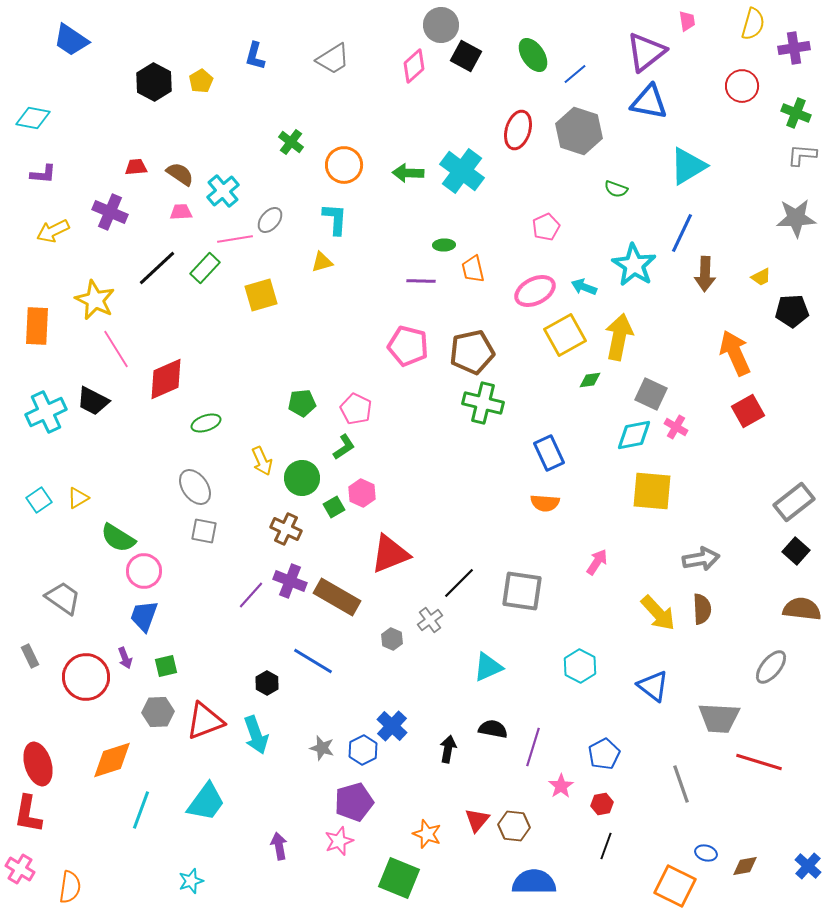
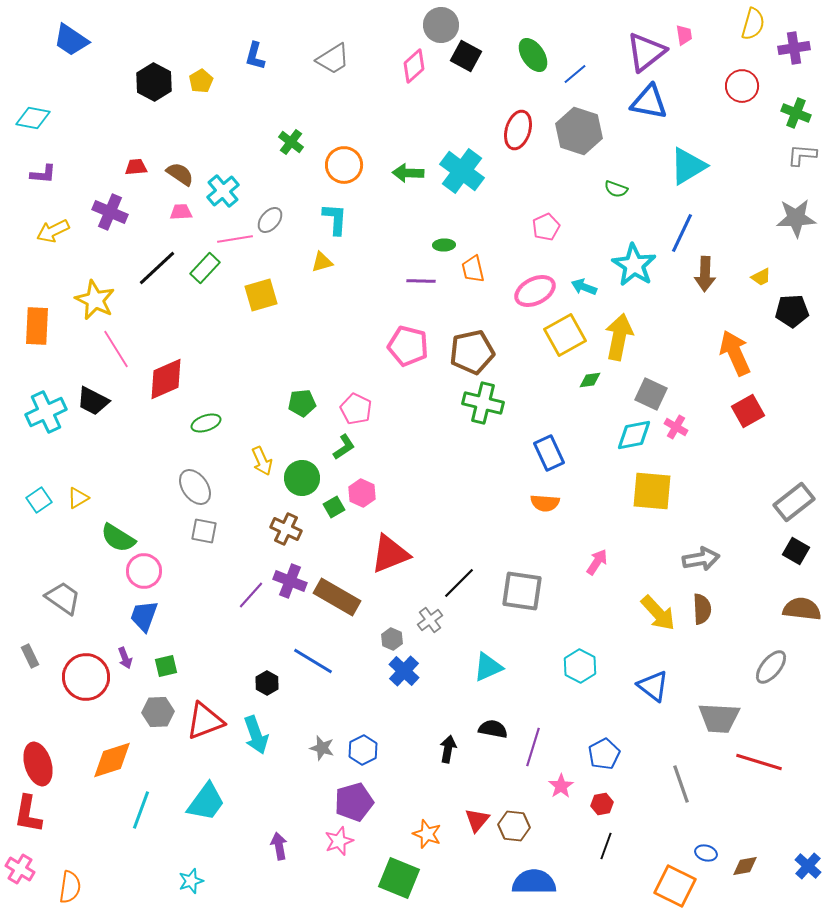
pink trapezoid at (687, 21): moved 3 px left, 14 px down
black square at (796, 551): rotated 12 degrees counterclockwise
blue cross at (392, 726): moved 12 px right, 55 px up
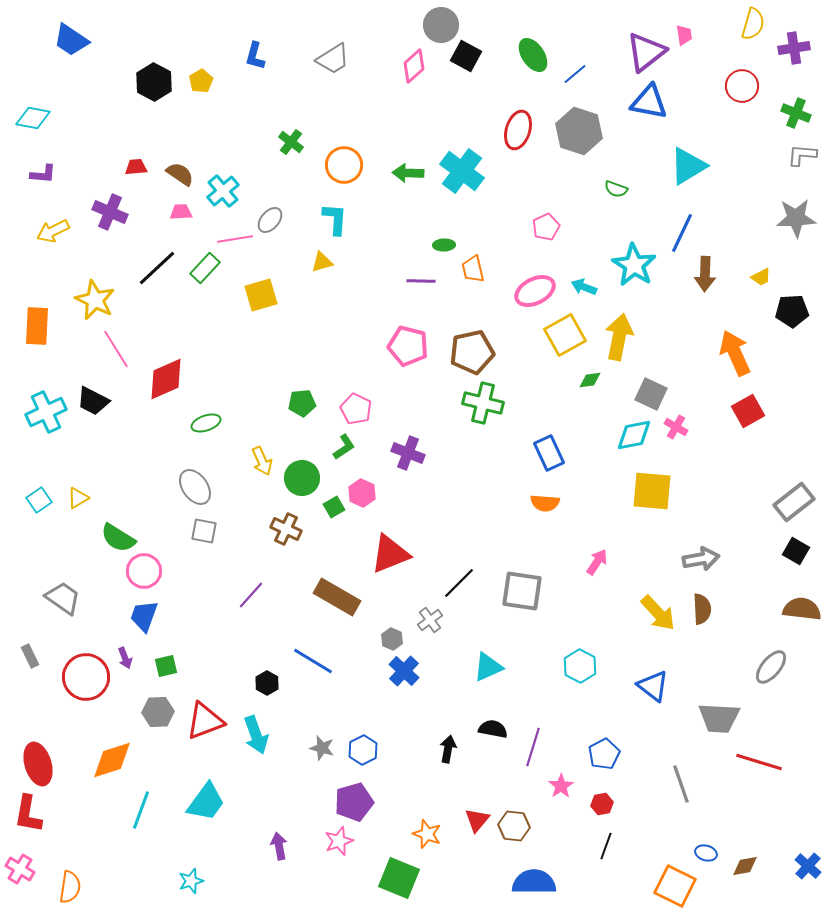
purple cross at (290, 581): moved 118 px right, 128 px up
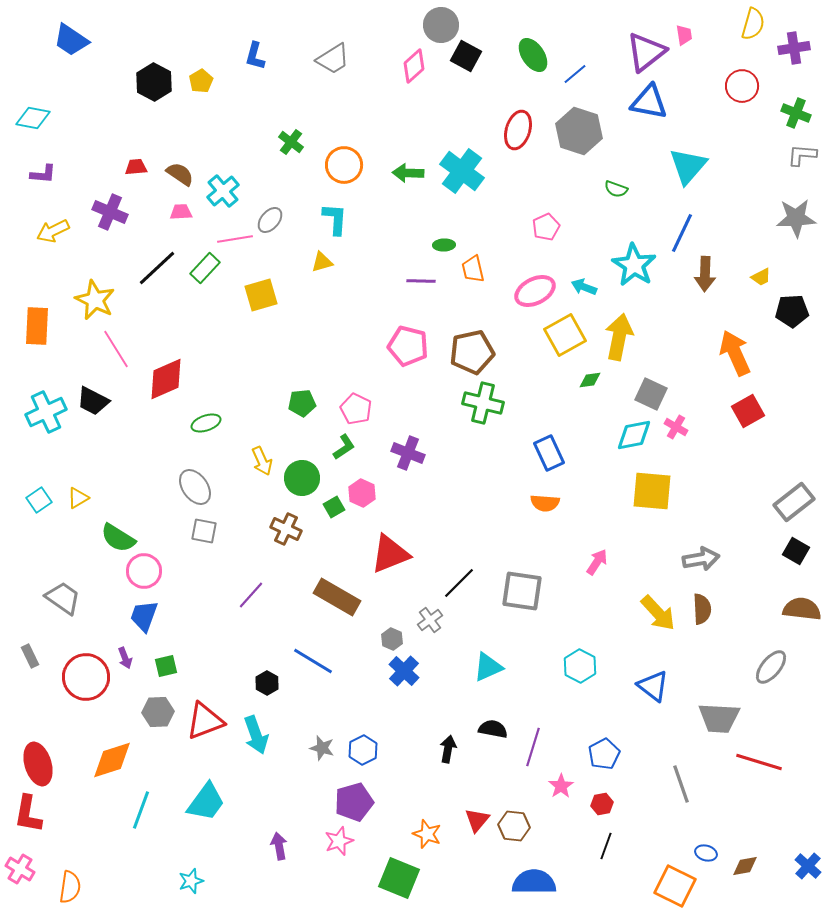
cyan triangle at (688, 166): rotated 18 degrees counterclockwise
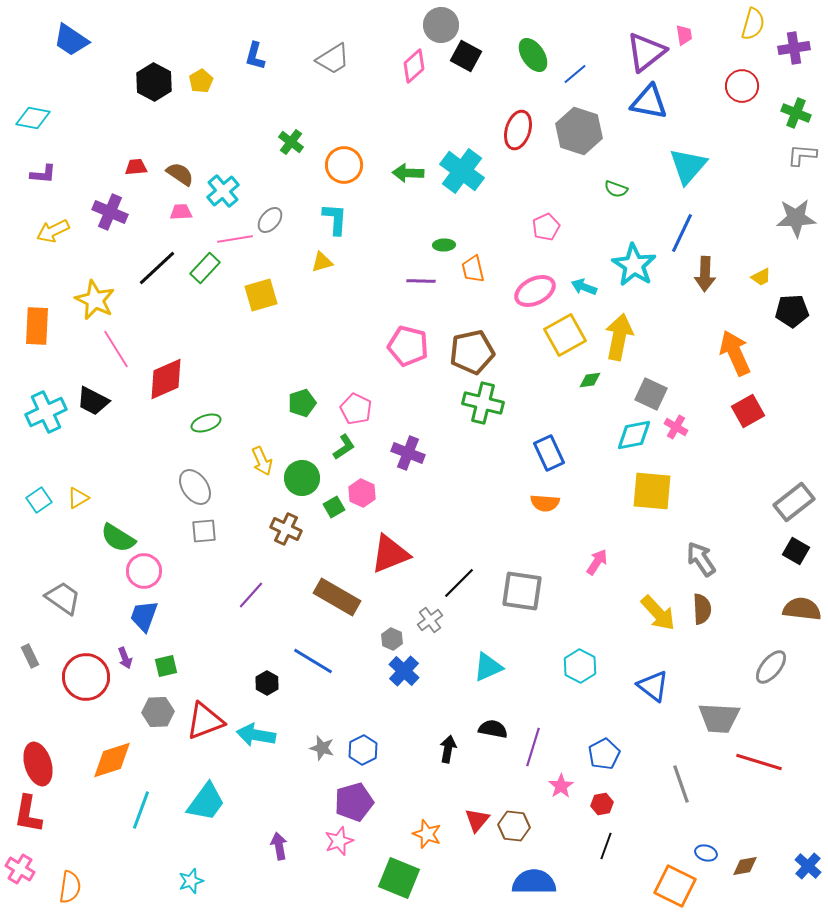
green pentagon at (302, 403): rotated 12 degrees counterclockwise
gray square at (204, 531): rotated 16 degrees counterclockwise
gray arrow at (701, 559): rotated 114 degrees counterclockwise
cyan arrow at (256, 735): rotated 120 degrees clockwise
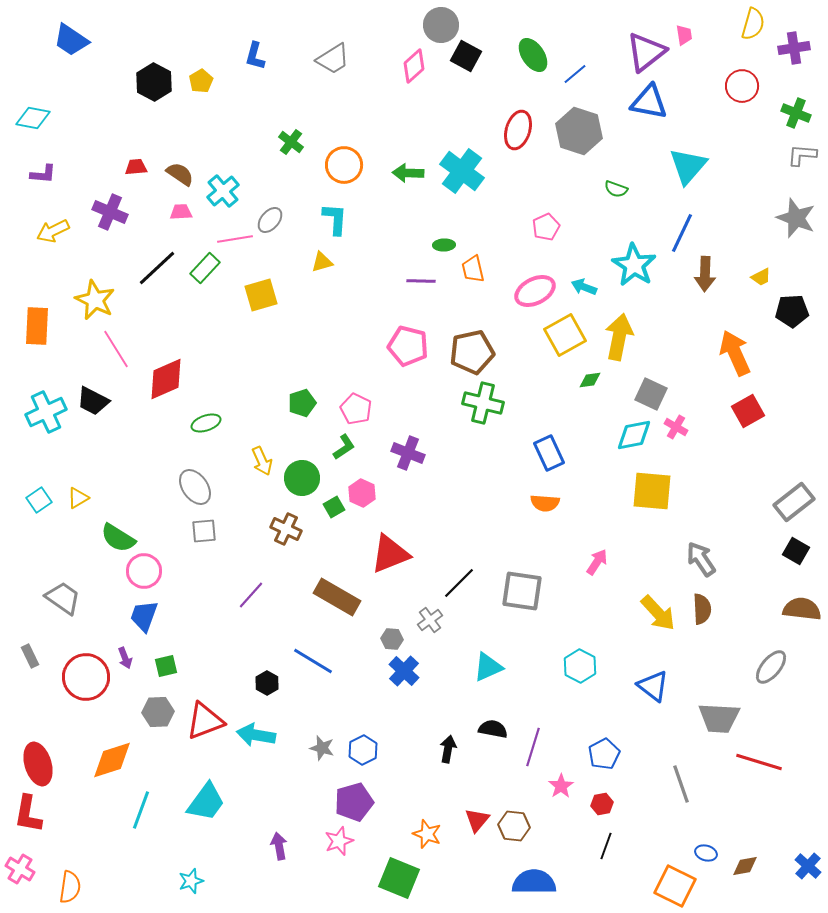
gray star at (796, 218): rotated 24 degrees clockwise
gray hexagon at (392, 639): rotated 20 degrees counterclockwise
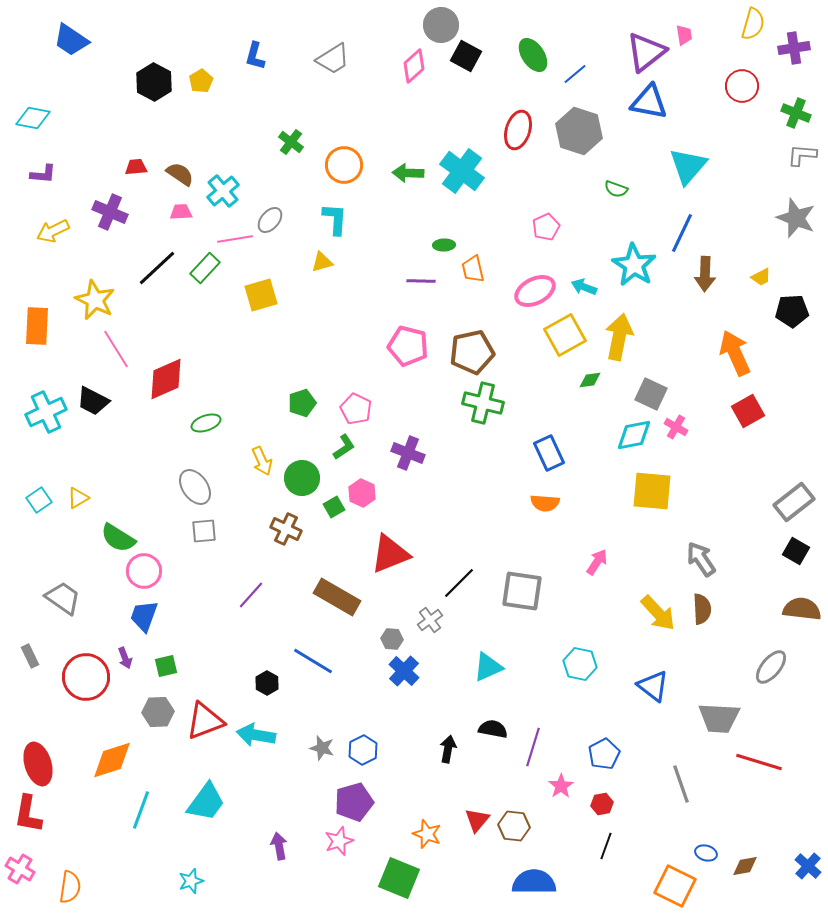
cyan hexagon at (580, 666): moved 2 px up; rotated 16 degrees counterclockwise
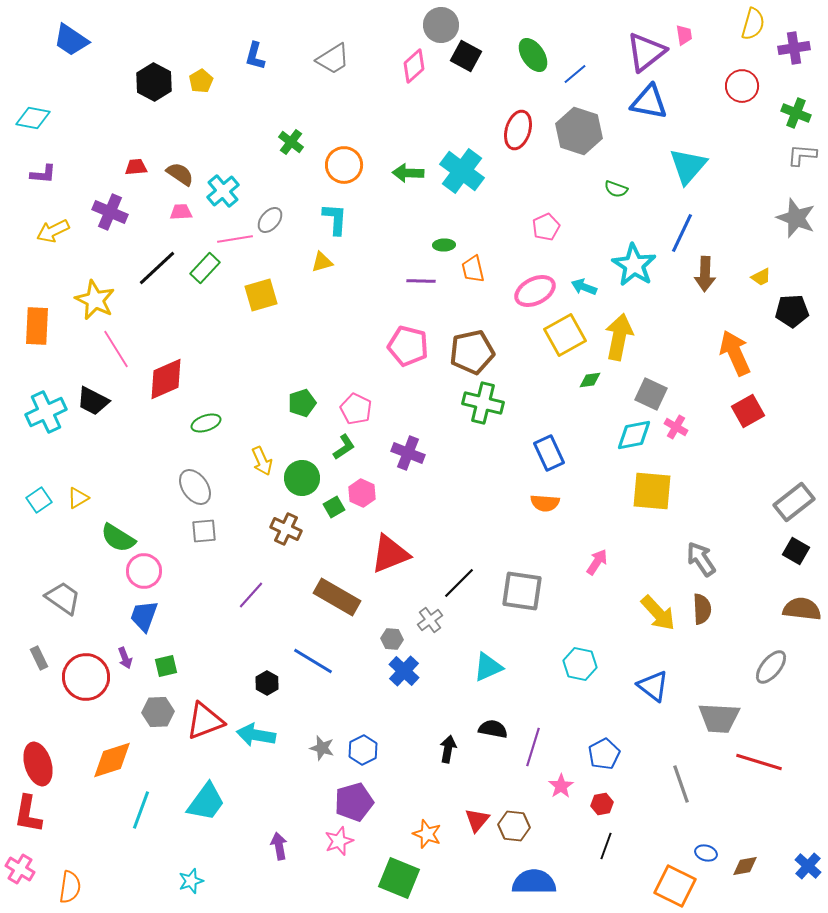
gray rectangle at (30, 656): moved 9 px right, 2 px down
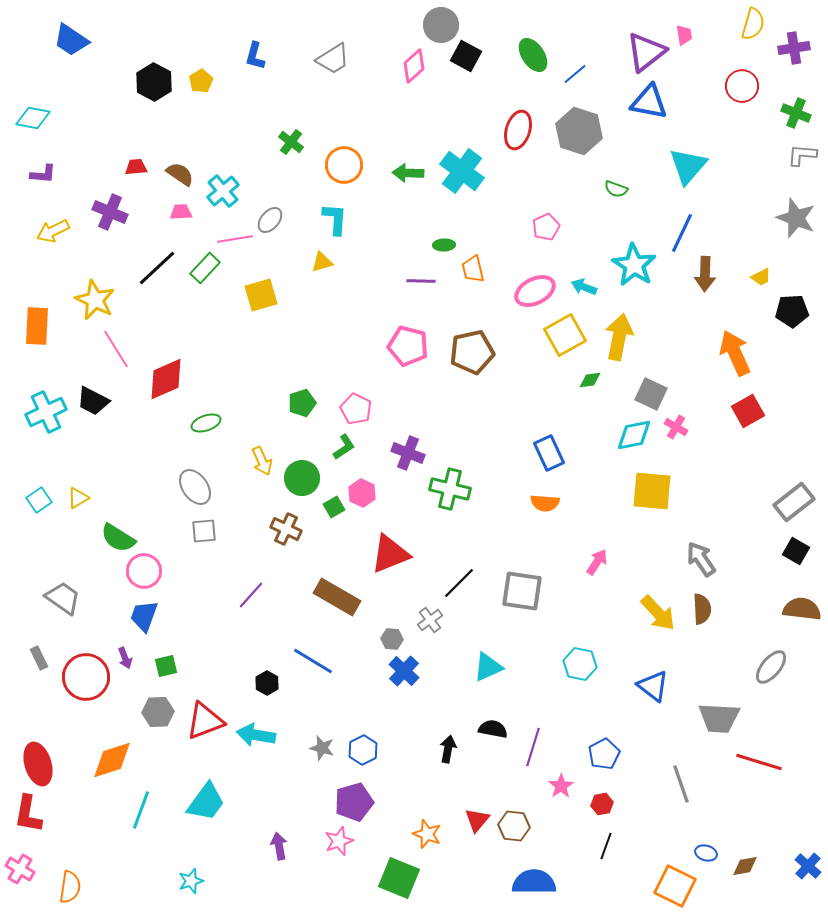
green cross at (483, 403): moved 33 px left, 86 px down
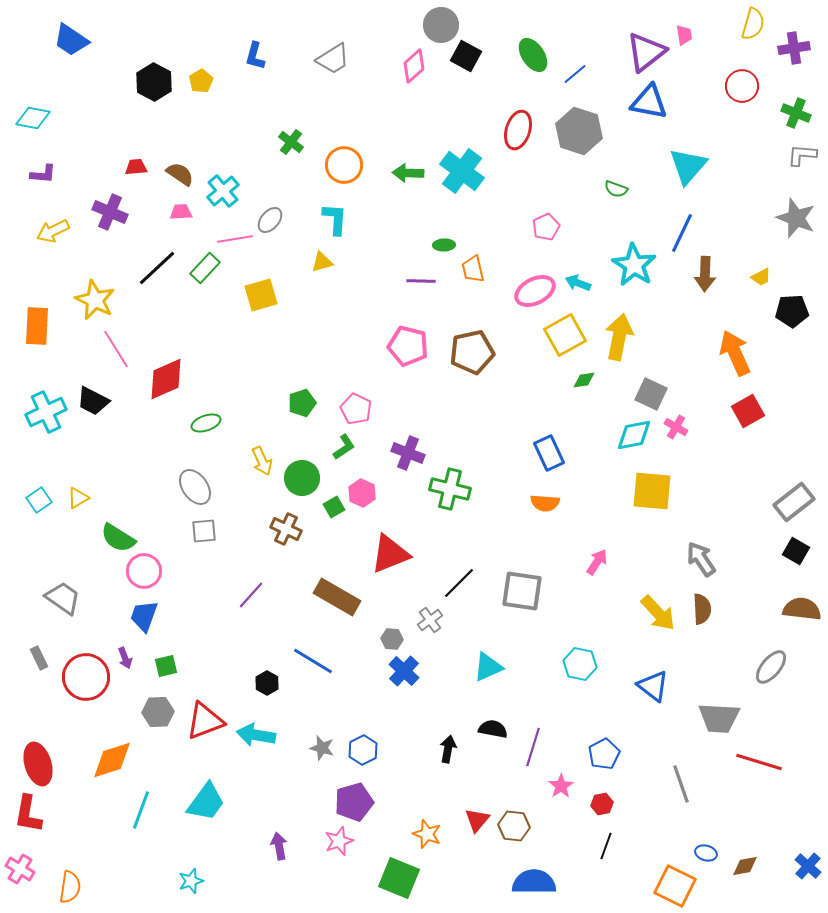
cyan arrow at (584, 287): moved 6 px left, 4 px up
green diamond at (590, 380): moved 6 px left
